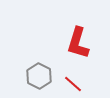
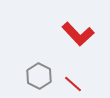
red L-shape: moved 9 px up; rotated 60 degrees counterclockwise
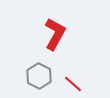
red L-shape: moved 23 px left; rotated 108 degrees counterclockwise
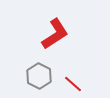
red L-shape: rotated 28 degrees clockwise
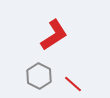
red L-shape: moved 1 px left, 1 px down
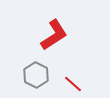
gray hexagon: moved 3 px left, 1 px up
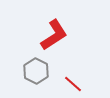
gray hexagon: moved 4 px up
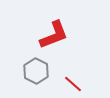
red L-shape: rotated 12 degrees clockwise
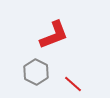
gray hexagon: moved 1 px down
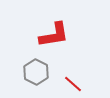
red L-shape: rotated 12 degrees clockwise
